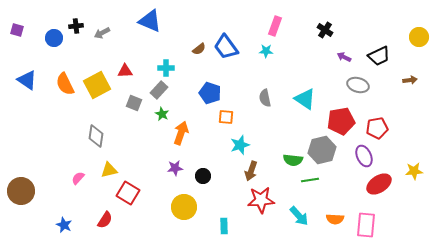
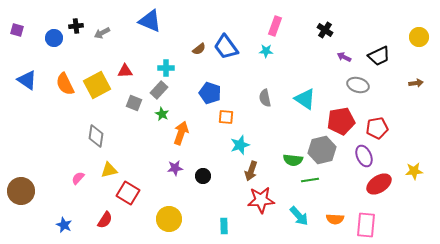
brown arrow at (410, 80): moved 6 px right, 3 px down
yellow circle at (184, 207): moved 15 px left, 12 px down
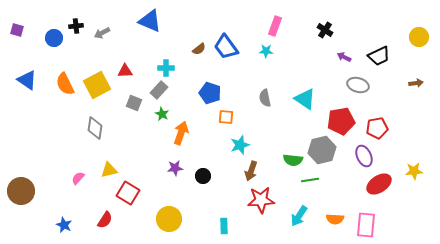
gray diamond at (96, 136): moved 1 px left, 8 px up
cyan arrow at (299, 216): rotated 75 degrees clockwise
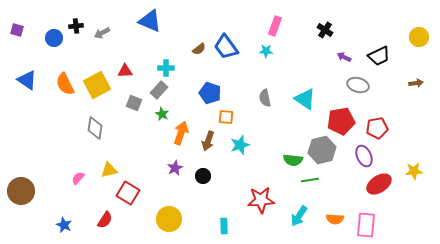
purple star at (175, 168): rotated 21 degrees counterclockwise
brown arrow at (251, 171): moved 43 px left, 30 px up
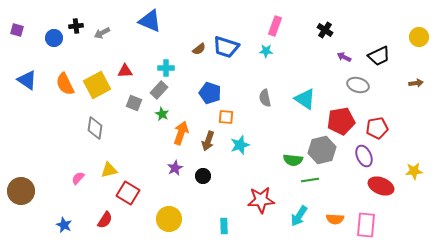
blue trapezoid at (226, 47): rotated 36 degrees counterclockwise
red ellipse at (379, 184): moved 2 px right, 2 px down; rotated 55 degrees clockwise
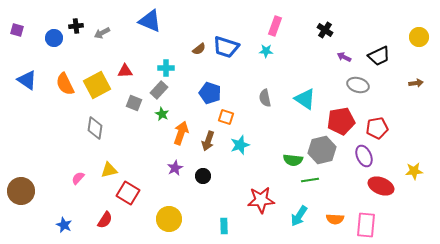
orange square at (226, 117): rotated 14 degrees clockwise
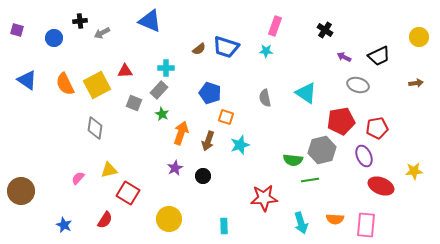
black cross at (76, 26): moved 4 px right, 5 px up
cyan triangle at (305, 99): moved 1 px right, 6 px up
red star at (261, 200): moved 3 px right, 2 px up
cyan arrow at (299, 216): moved 2 px right, 7 px down; rotated 50 degrees counterclockwise
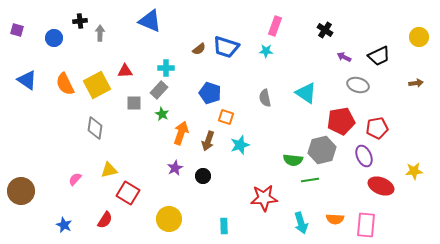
gray arrow at (102, 33): moved 2 px left; rotated 119 degrees clockwise
gray square at (134, 103): rotated 21 degrees counterclockwise
pink semicircle at (78, 178): moved 3 px left, 1 px down
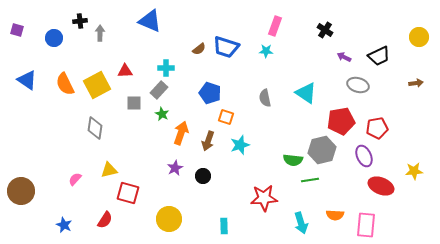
red square at (128, 193): rotated 15 degrees counterclockwise
orange semicircle at (335, 219): moved 4 px up
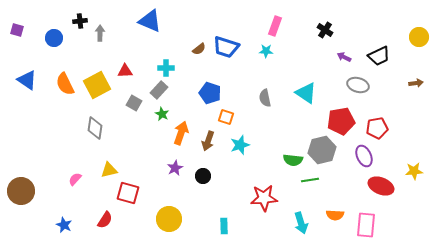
gray square at (134, 103): rotated 28 degrees clockwise
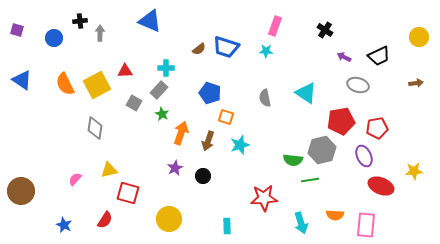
blue triangle at (27, 80): moved 5 px left
cyan rectangle at (224, 226): moved 3 px right
